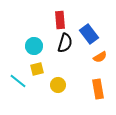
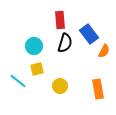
orange semicircle: moved 4 px right, 6 px up; rotated 32 degrees counterclockwise
yellow circle: moved 2 px right, 1 px down
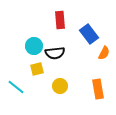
black semicircle: moved 10 px left, 10 px down; rotated 66 degrees clockwise
orange semicircle: moved 2 px down
cyan line: moved 2 px left, 6 px down
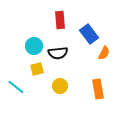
black semicircle: moved 3 px right
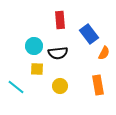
yellow square: rotated 16 degrees clockwise
orange rectangle: moved 4 px up
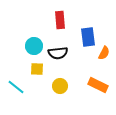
blue rectangle: moved 1 px left, 3 px down; rotated 30 degrees clockwise
orange rectangle: rotated 54 degrees counterclockwise
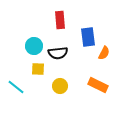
yellow square: moved 1 px right
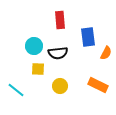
orange semicircle: moved 2 px right
cyan line: moved 3 px down
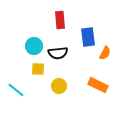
orange semicircle: moved 1 px left
yellow circle: moved 1 px left
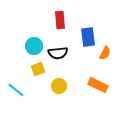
yellow square: rotated 24 degrees counterclockwise
